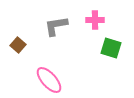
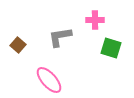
gray L-shape: moved 4 px right, 11 px down
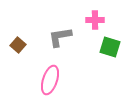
green square: moved 1 px left, 1 px up
pink ellipse: moved 1 px right; rotated 60 degrees clockwise
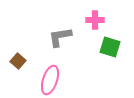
brown square: moved 16 px down
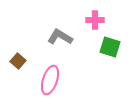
gray L-shape: rotated 40 degrees clockwise
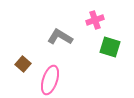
pink cross: rotated 18 degrees counterclockwise
brown square: moved 5 px right, 3 px down
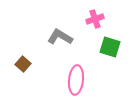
pink cross: moved 1 px up
pink ellipse: moved 26 px right; rotated 12 degrees counterclockwise
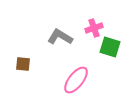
pink cross: moved 1 px left, 9 px down
brown square: rotated 35 degrees counterclockwise
pink ellipse: rotated 32 degrees clockwise
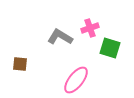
pink cross: moved 4 px left
green square: moved 1 px down
brown square: moved 3 px left
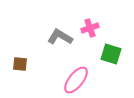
green square: moved 1 px right, 6 px down
